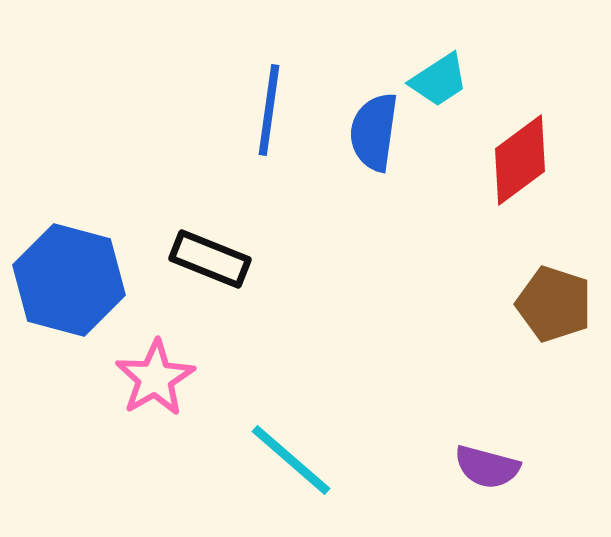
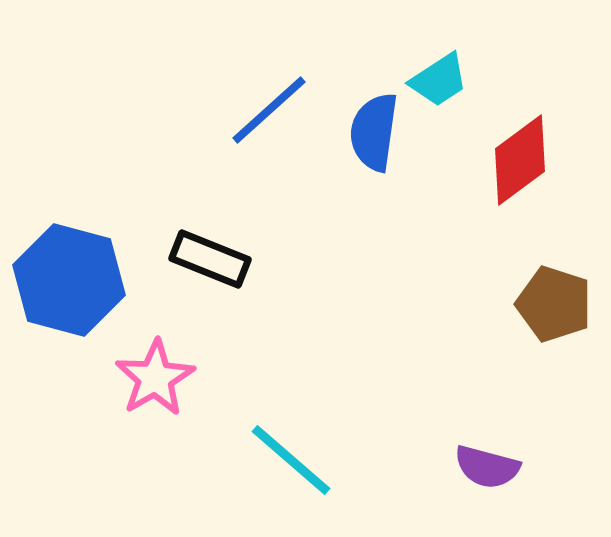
blue line: rotated 40 degrees clockwise
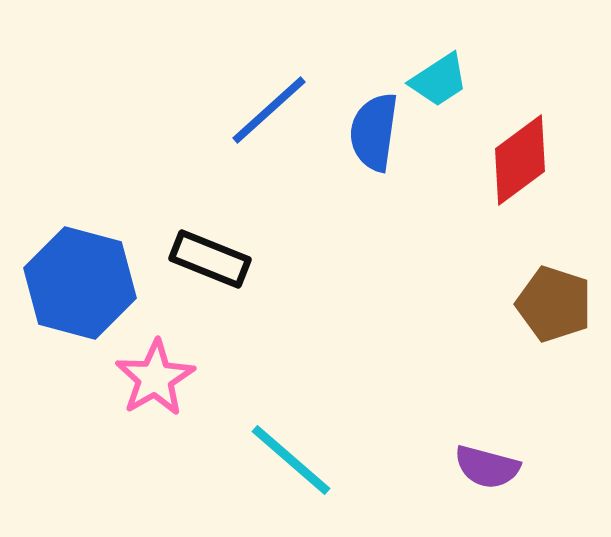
blue hexagon: moved 11 px right, 3 px down
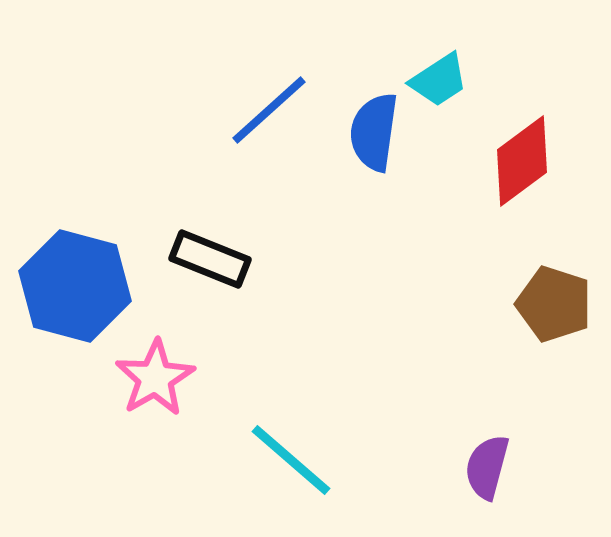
red diamond: moved 2 px right, 1 px down
blue hexagon: moved 5 px left, 3 px down
purple semicircle: rotated 90 degrees clockwise
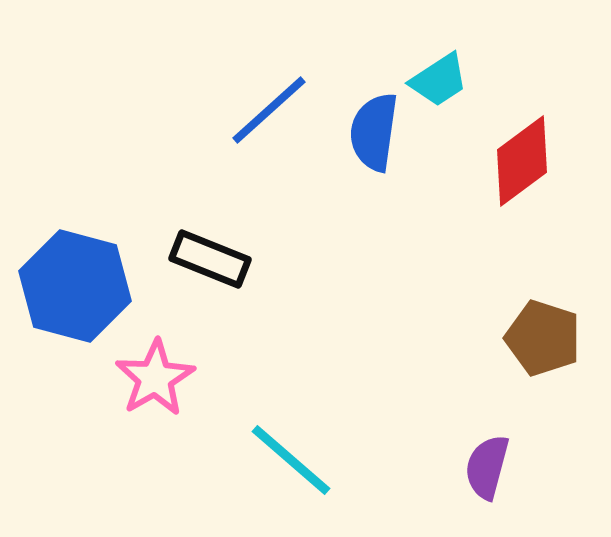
brown pentagon: moved 11 px left, 34 px down
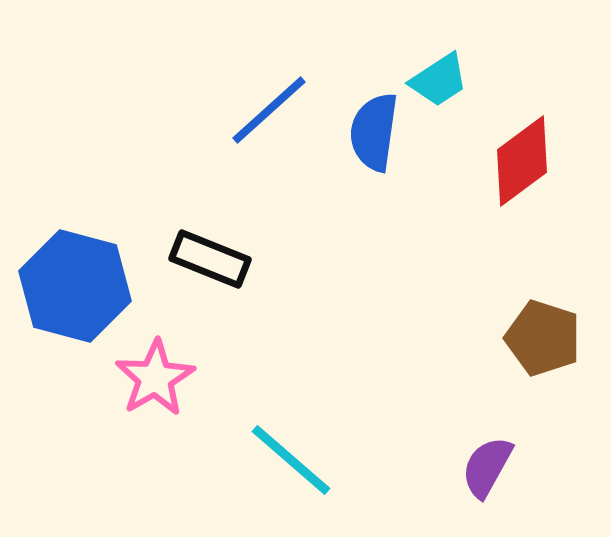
purple semicircle: rotated 14 degrees clockwise
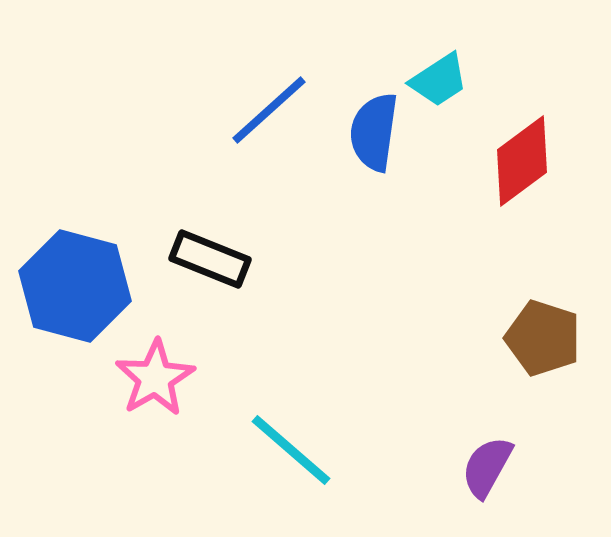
cyan line: moved 10 px up
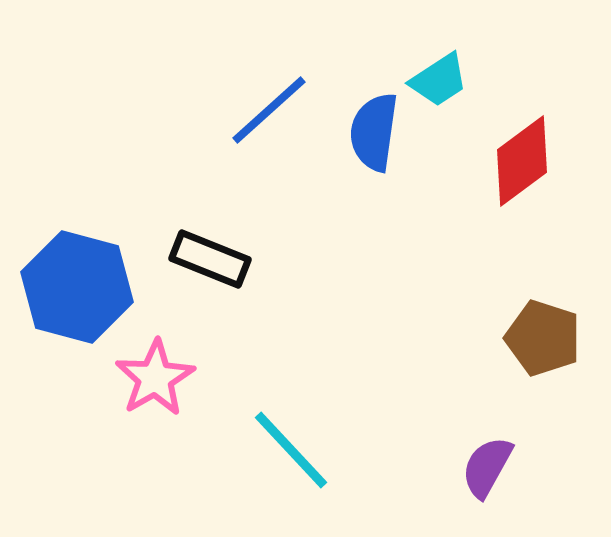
blue hexagon: moved 2 px right, 1 px down
cyan line: rotated 6 degrees clockwise
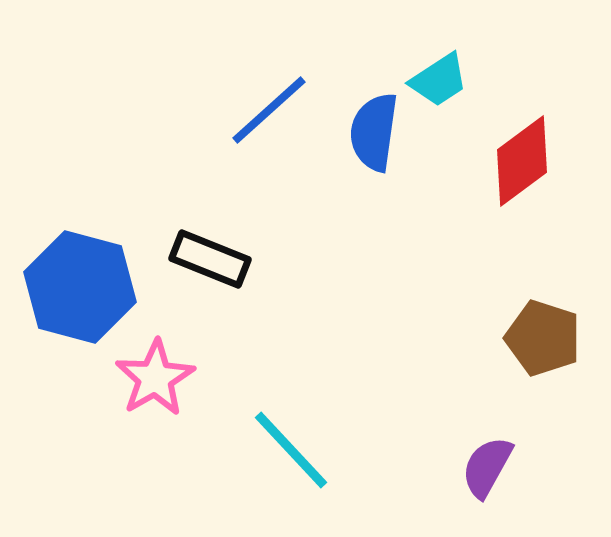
blue hexagon: moved 3 px right
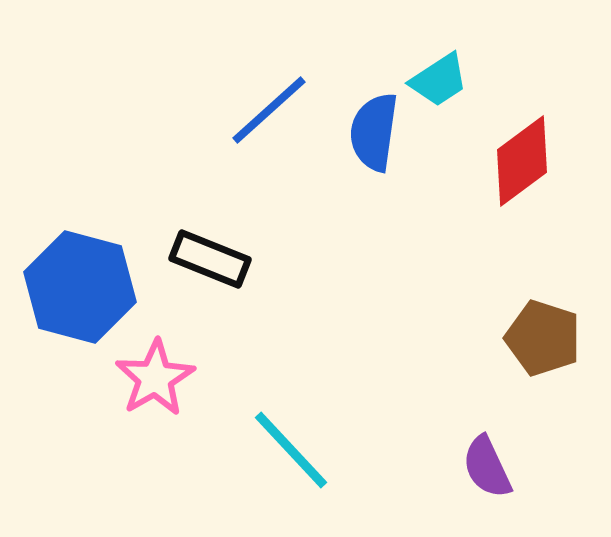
purple semicircle: rotated 54 degrees counterclockwise
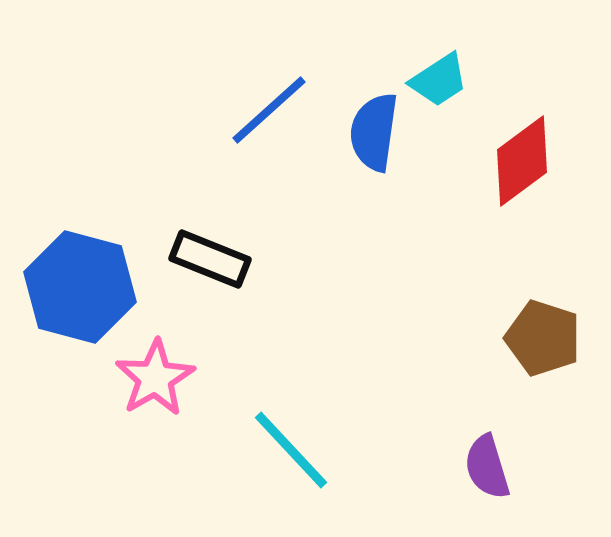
purple semicircle: rotated 8 degrees clockwise
